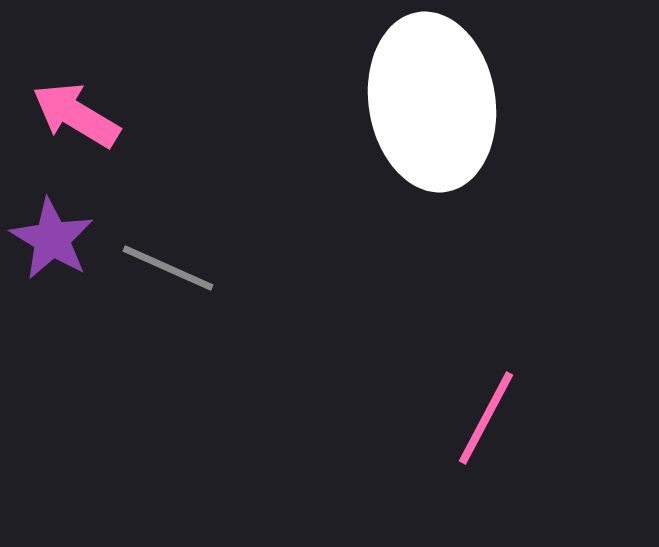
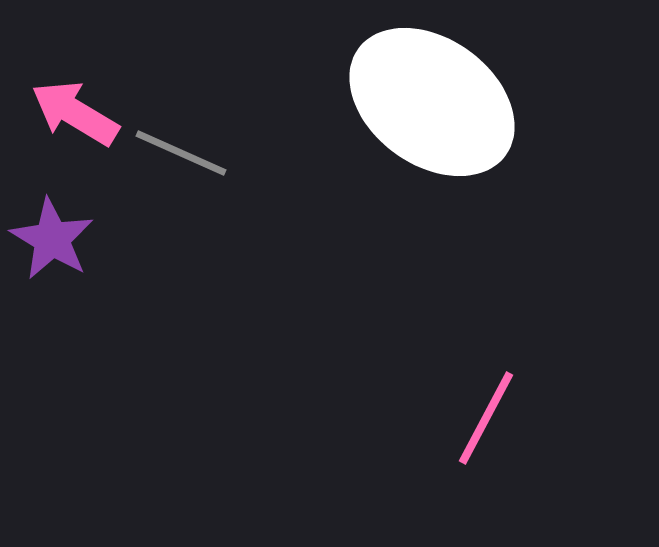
white ellipse: rotated 45 degrees counterclockwise
pink arrow: moved 1 px left, 2 px up
gray line: moved 13 px right, 115 px up
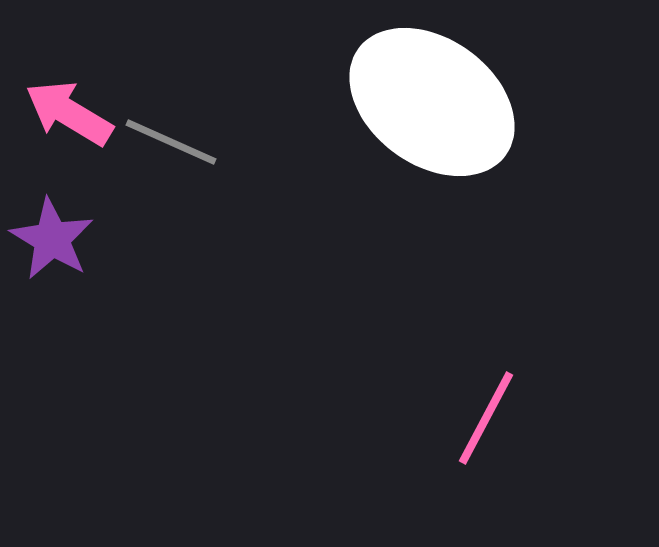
pink arrow: moved 6 px left
gray line: moved 10 px left, 11 px up
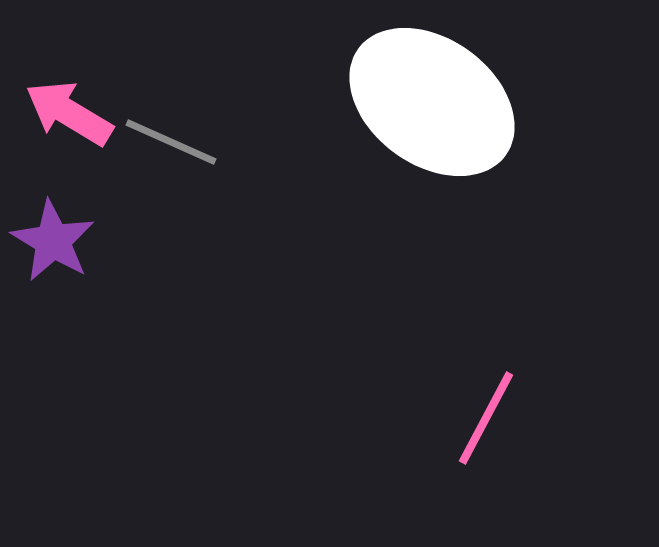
purple star: moved 1 px right, 2 px down
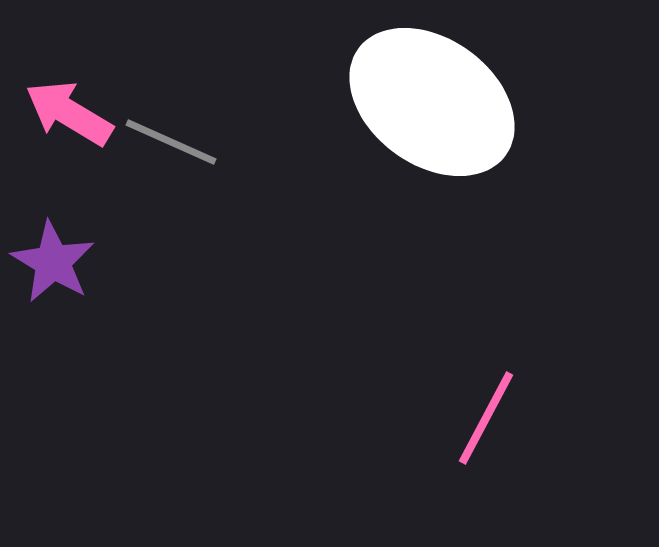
purple star: moved 21 px down
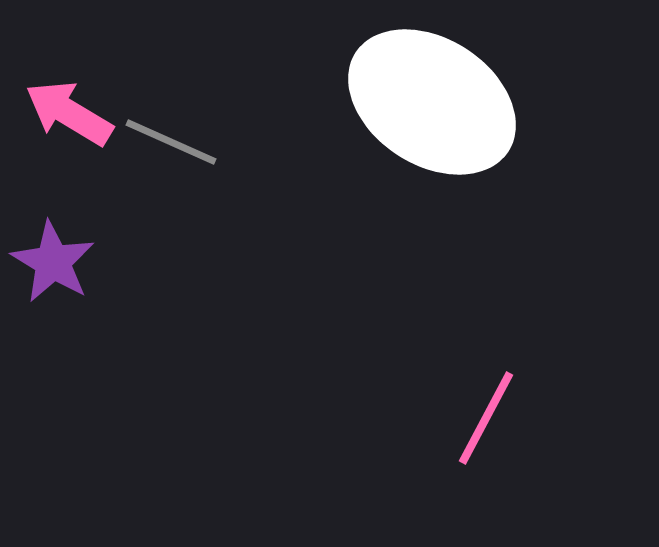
white ellipse: rotated 3 degrees counterclockwise
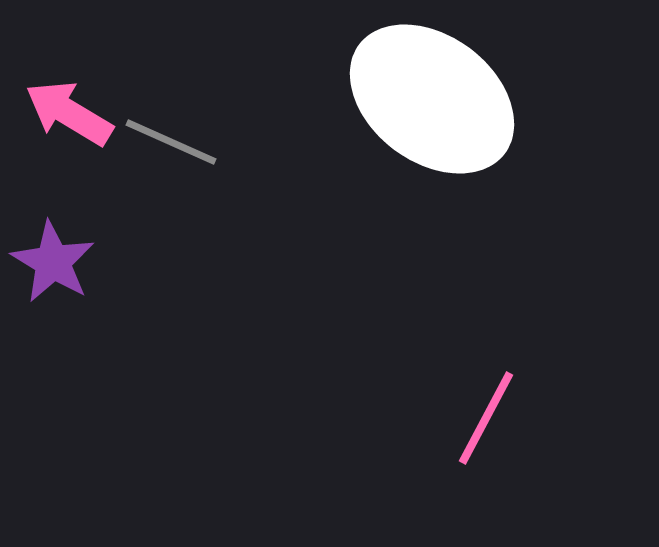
white ellipse: moved 3 px up; rotated 4 degrees clockwise
